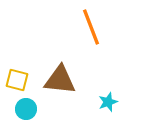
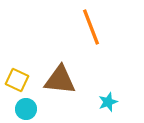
yellow square: rotated 10 degrees clockwise
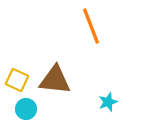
orange line: moved 1 px up
brown triangle: moved 5 px left
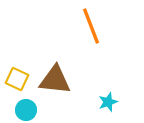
yellow square: moved 1 px up
cyan circle: moved 1 px down
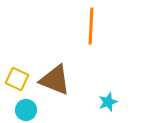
orange line: rotated 24 degrees clockwise
brown triangle: rotated 16 degrees clockwise
